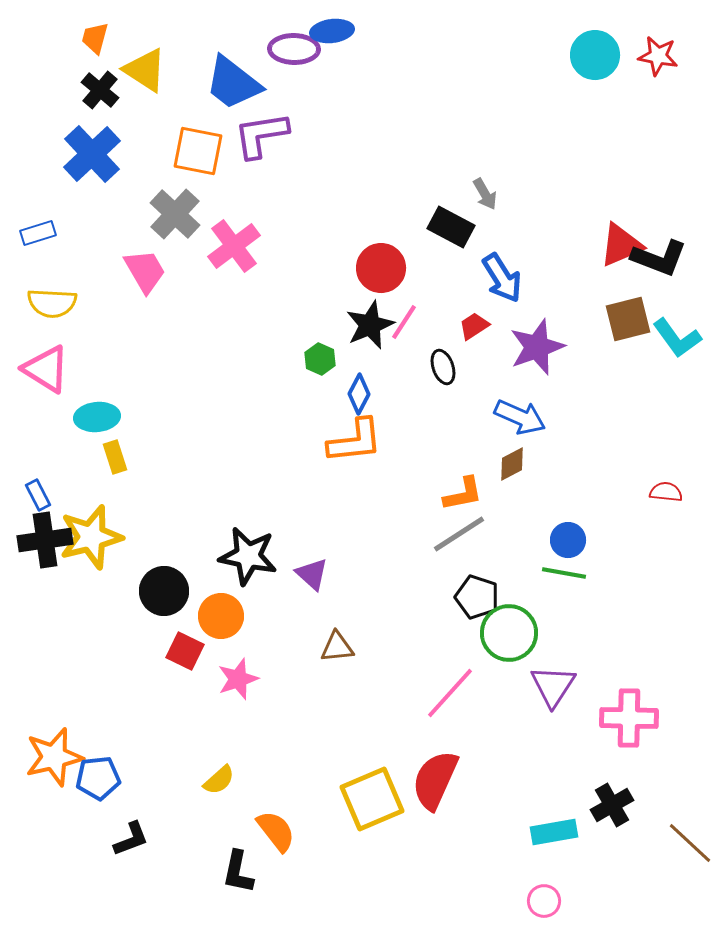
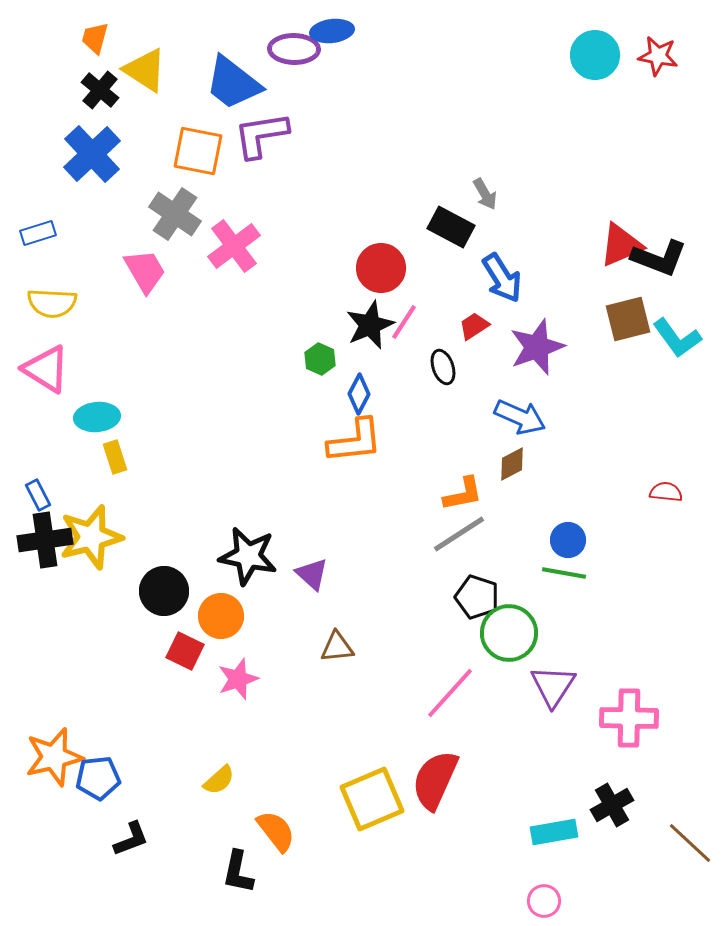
gray cross at (175, 214): rotated 9 degrees counterclockwise
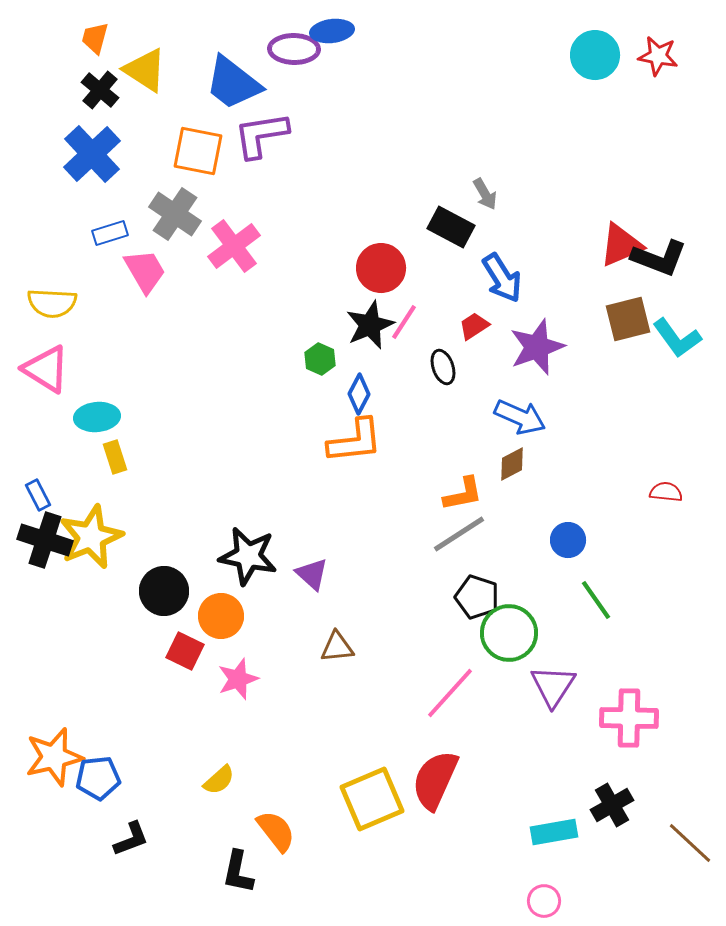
blue rectangle at (38, 233): moved 72 px right
yellow star at (91, 537): rotated 8 degrees counterclockwise
black cross at (45, 540): rotated 26 degrees clockwise
green line at (564, 573): moved 32 px right, 27 px down; rotated 45 degrees clockwise
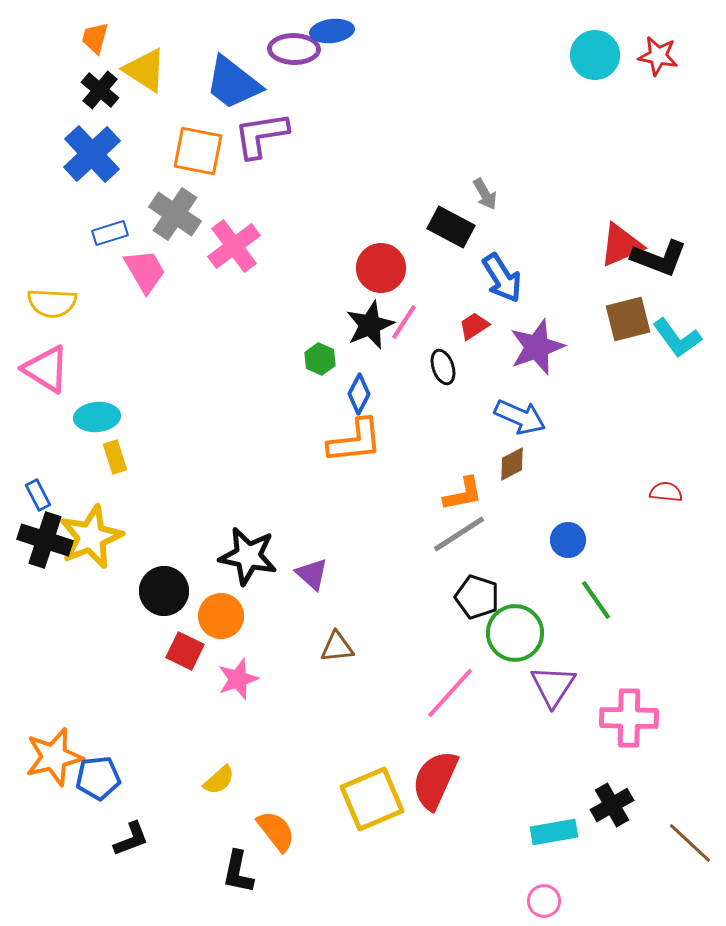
green circle at (509, 633): moved 6 px right
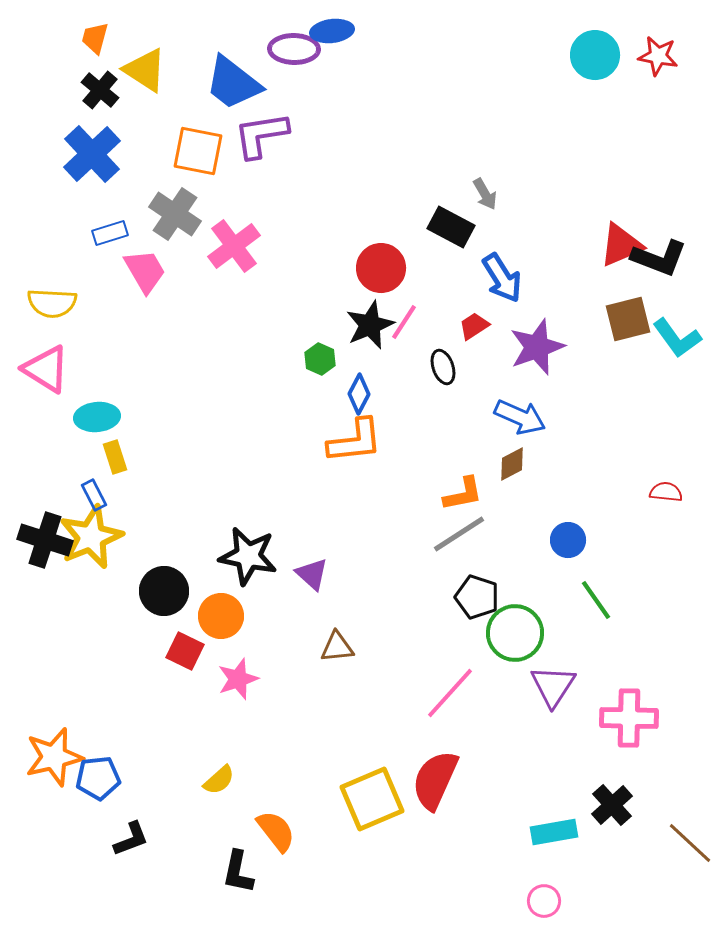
blue rectangle at (38, 495): moved 56 px right
black cross at (612, 805): rotated 12 degrees counterclockwise
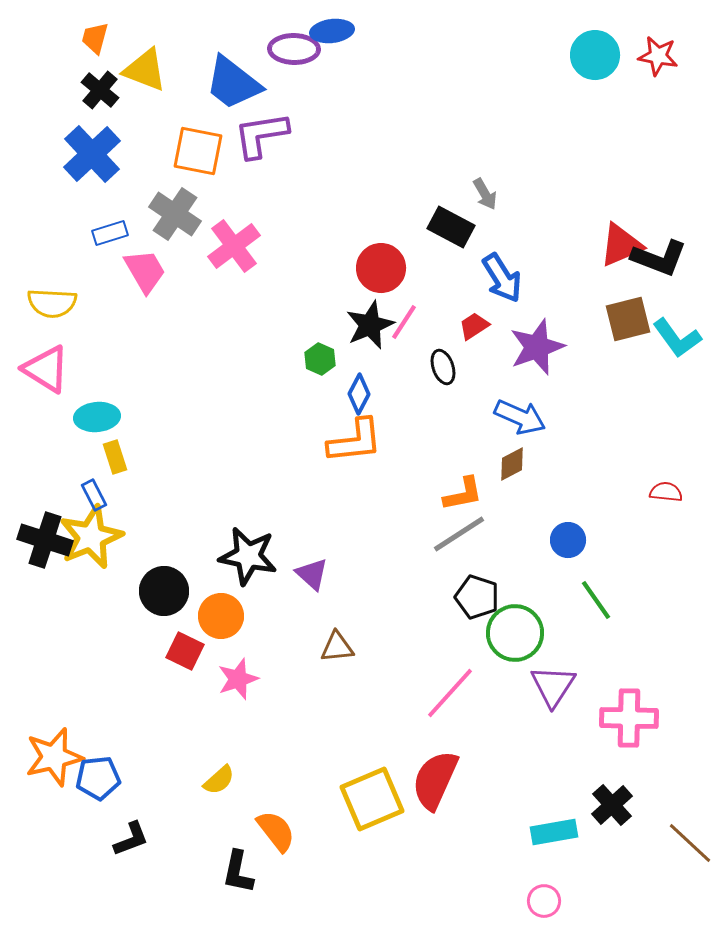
yellow triangle at (145, 70): rotated 12 degrees counterclockwise
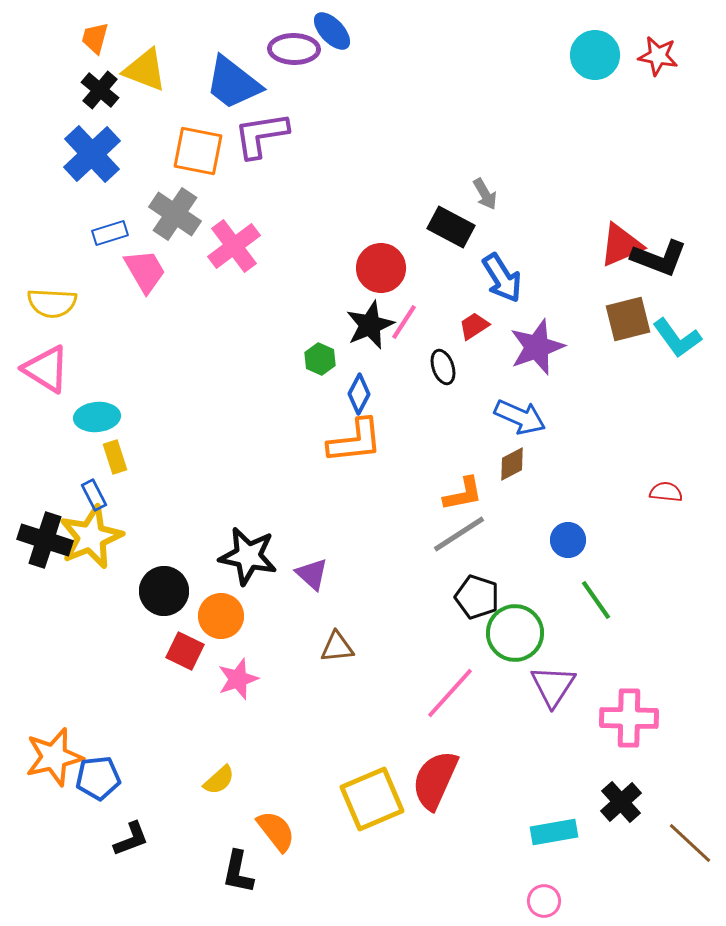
blue ellipse at (332, 31): rotated 54 degrees clockwise
black cross at (612, 805): moved 9 px right, 3 px up
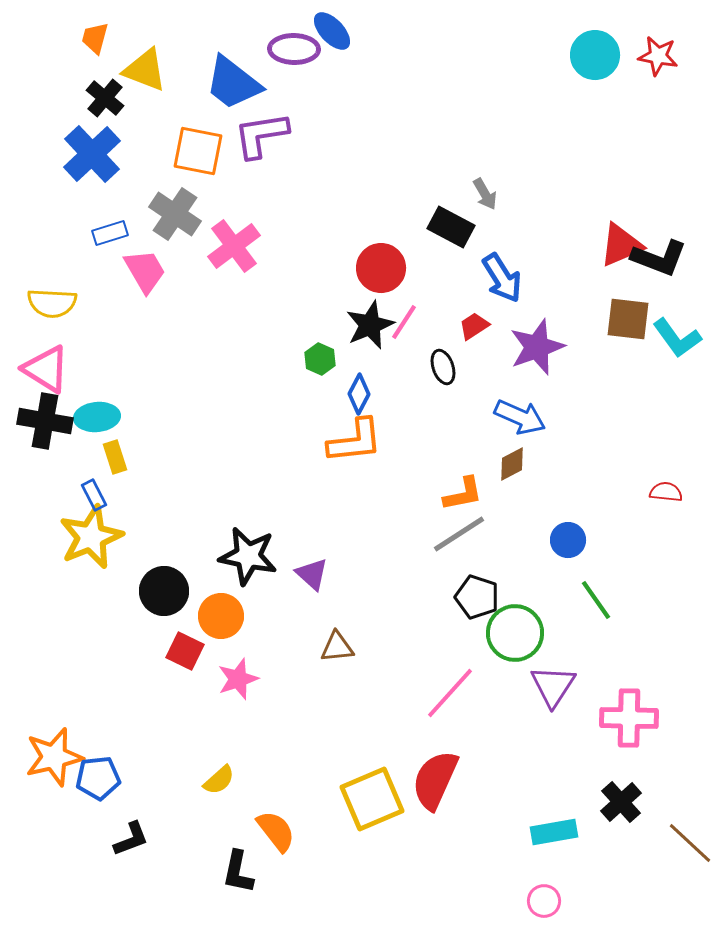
black cross at (100, 90): moved 5 px right, 8 px down
brown square at (628, 319): rotated 21 degrees clockwise
black cross at (45, 540): moved 119 px up; rotated 8 degrees counterclockwise
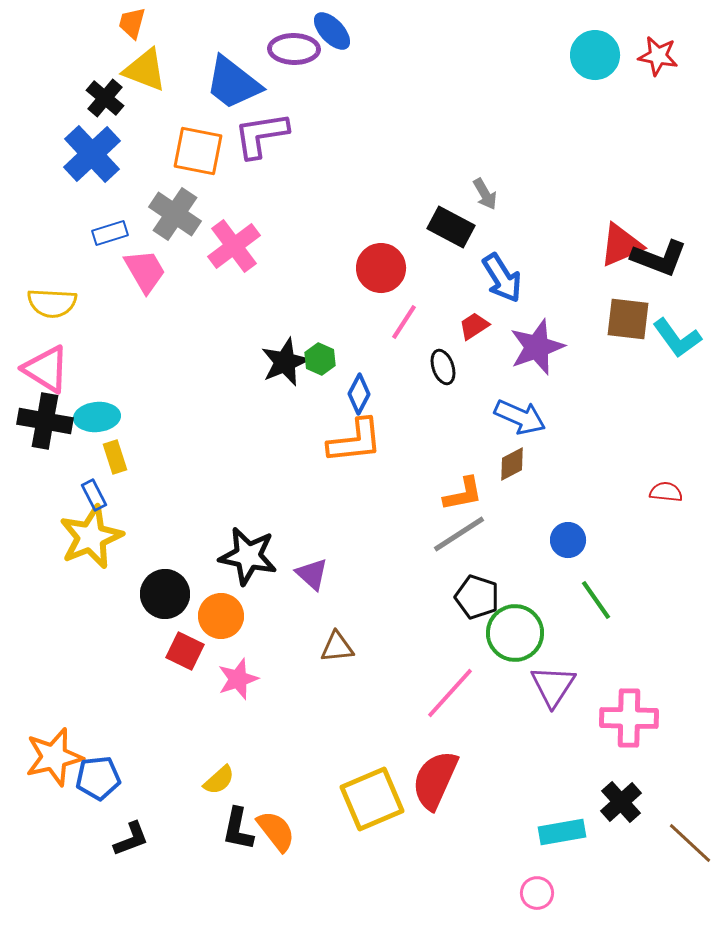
orange trapezoid at (95, 38): moved 37 px right, 15 px up
black star at (370, 325): moved 85 px left, 37 px down
black circle at (164, 591): moved 1 px right, 3 px down
cyan rectangle at (554, 832): moved 8 px right
black L-shape at (238, 872): moved 43 px up
pink circle at (544, 901): moved 7 px left, 8 px up
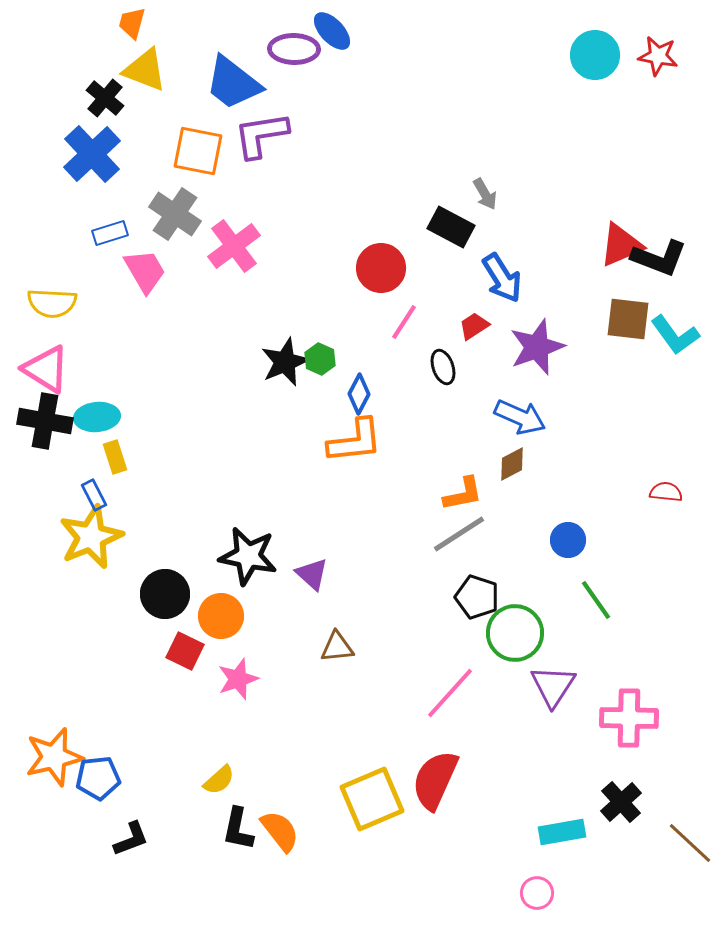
cyan L-shape at (677, 338): moved 2 px left, 3 px up
orange semicircle at (276, 831): moved 4 px right
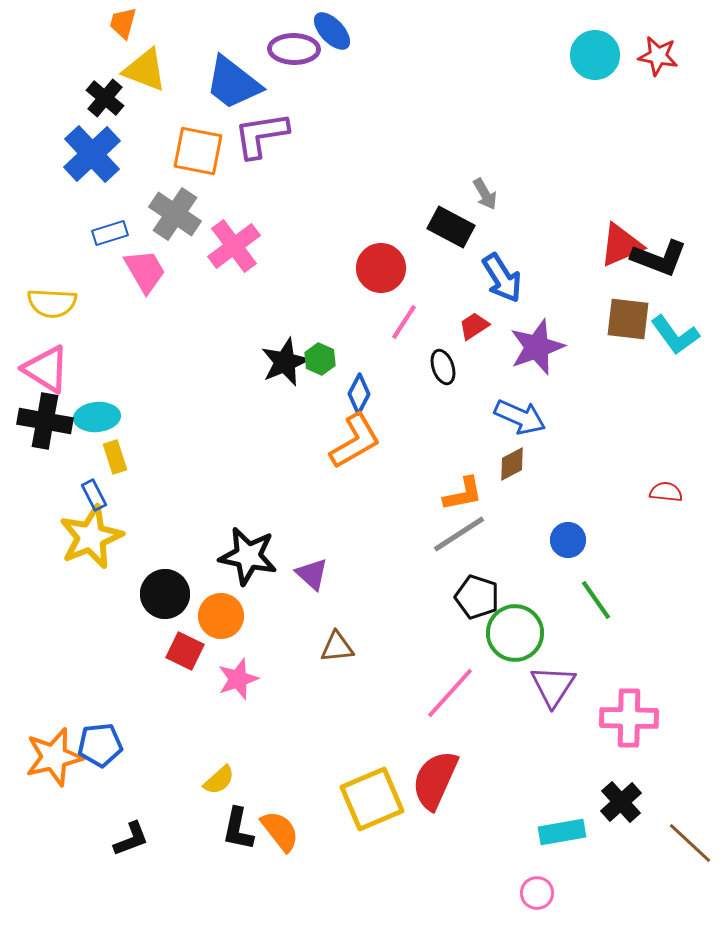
orange trapezoid at (132, 23): moved 9 px left
orange L-shape at (355, 441): rotated 24 degrees counterclockwise
blue pentagon at (98, 778): moved 2 px right, 33 px up
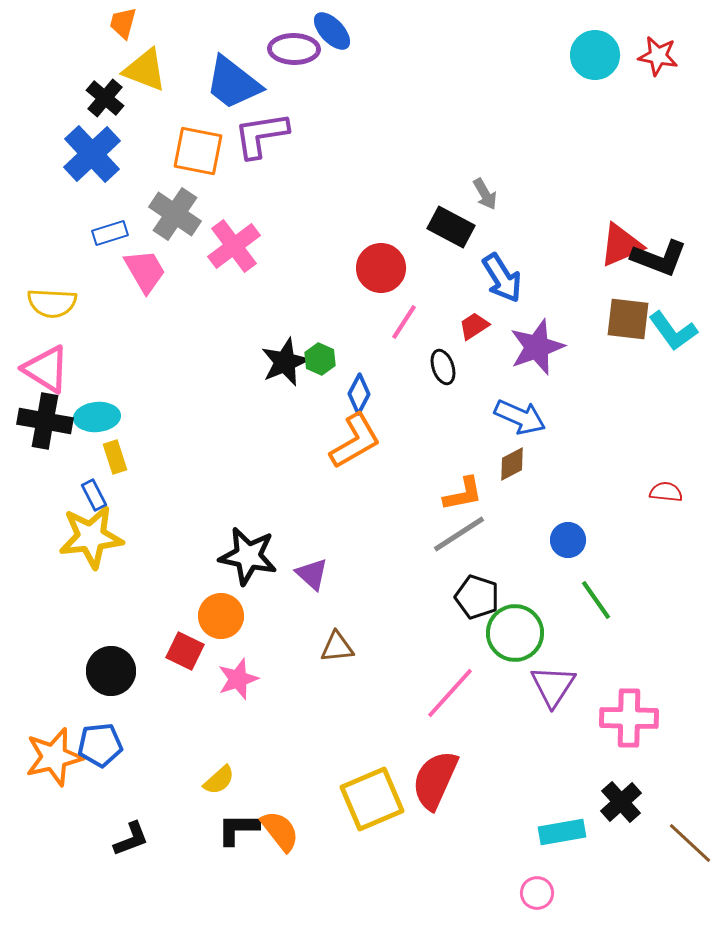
cyan L-shape at (675, 335): moved 2 px left, 4 px up
yellow star at (91, 537): rotated 16 degrees clockwise
black circle at (165, 594): moved 54 px left, 77 px down
black L-shape at (238, 829): rotated 78 degrees clockwise
